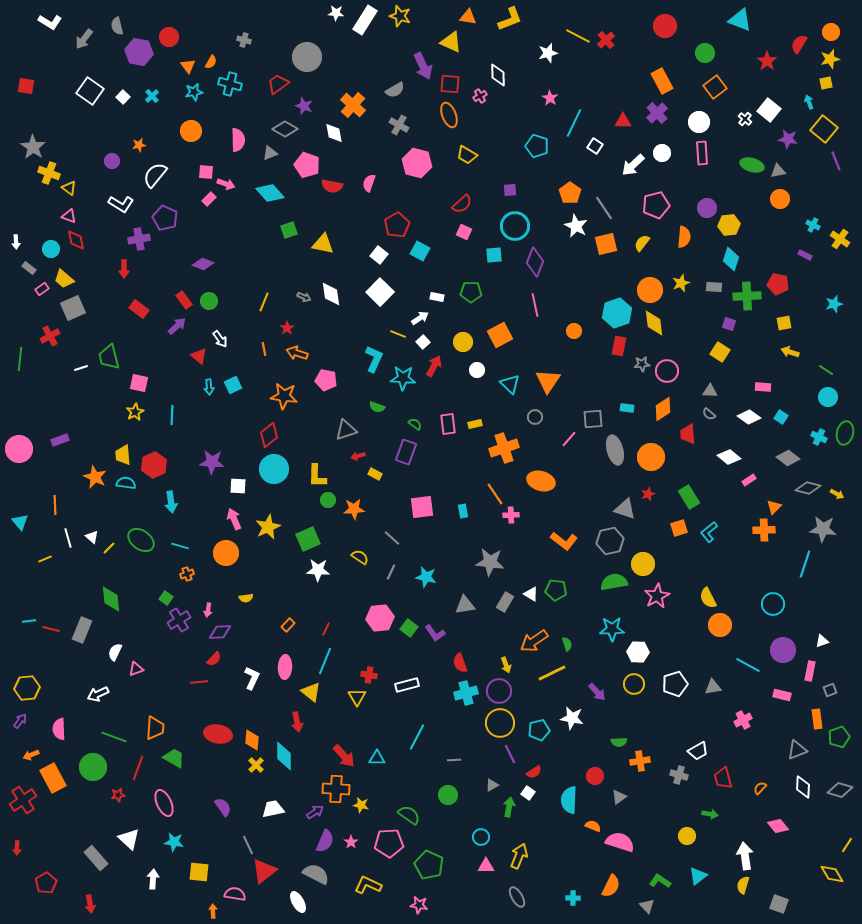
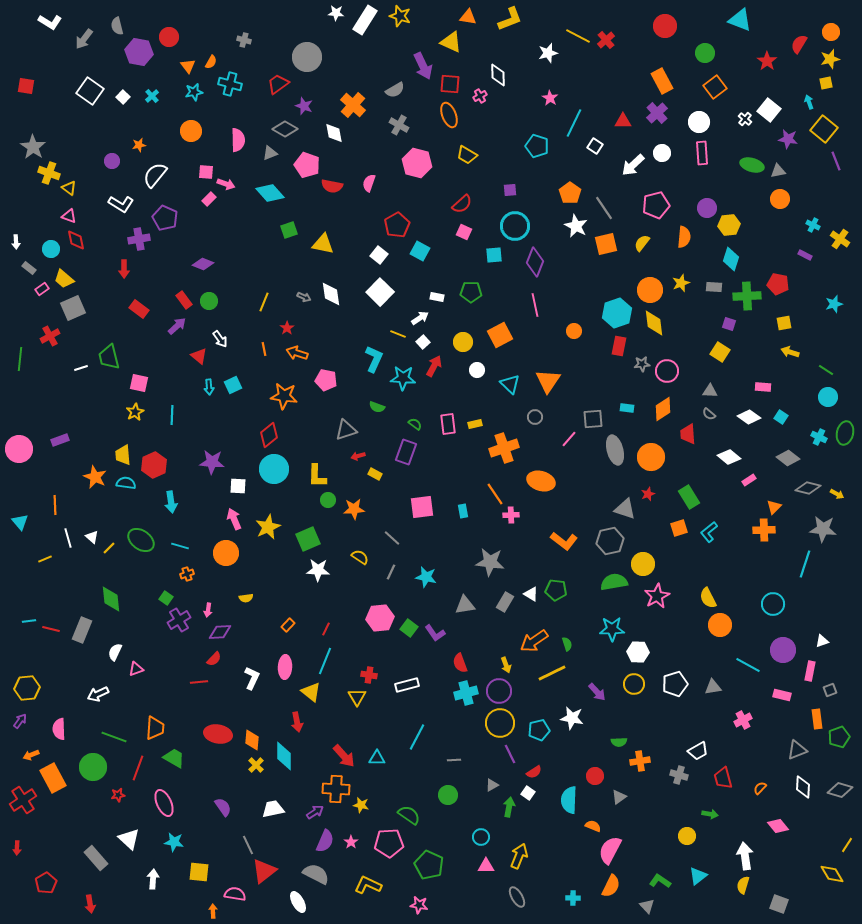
pink semicircle at (620, 842): moved 10 px left, 8 px down; rotated 80 degrees counterclockwise
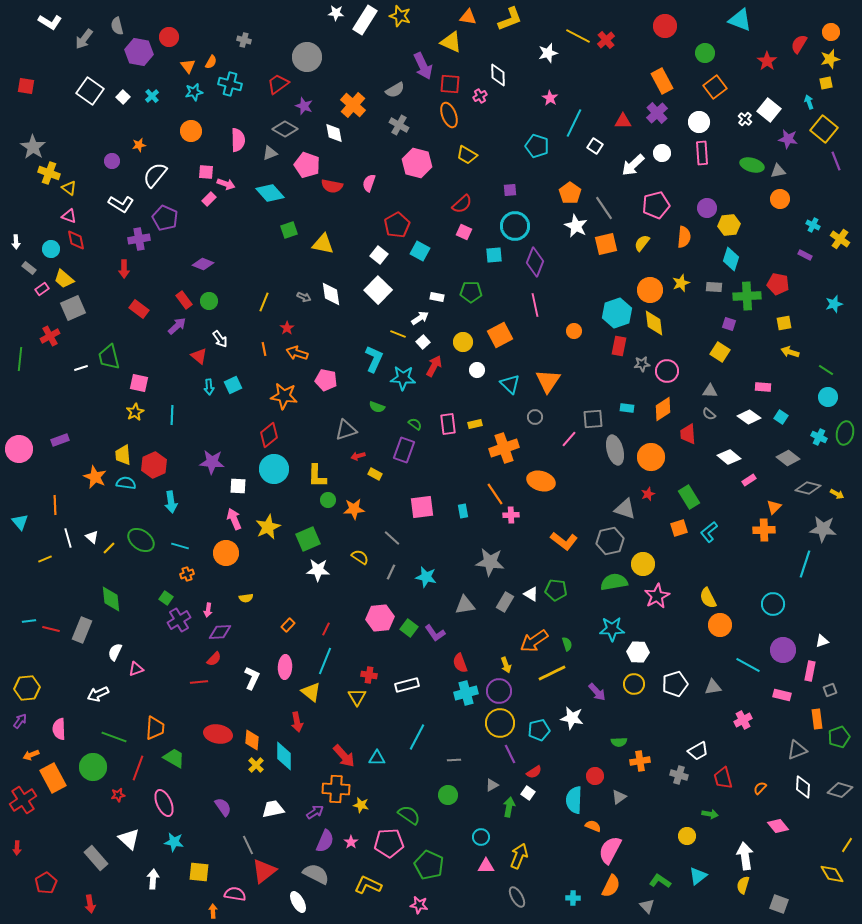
white square at (380, 292): moved 2 px left, 2 px up
purple rectangle at (406, 452): moved 2 px left, 2 px up
cyan semicircle at (569, 800): moved 5 px right
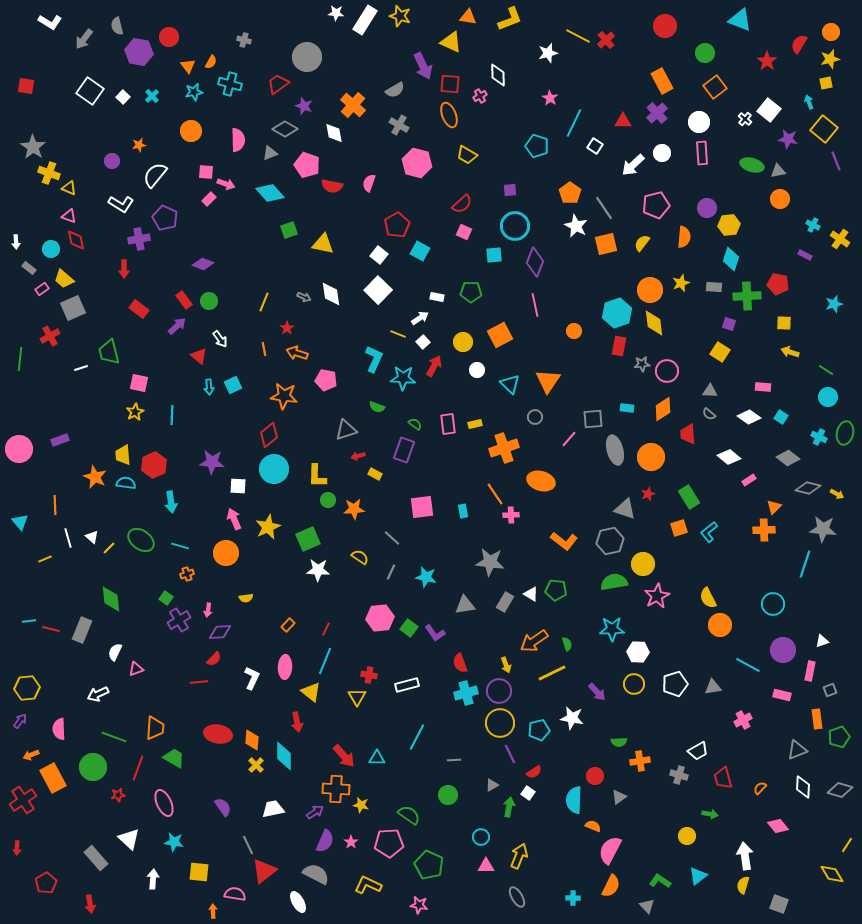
yellow triangle at (69, 188): rotated 14 degrees counterclockwise
yellow square at (784, 323): rotated 14 degrees clockwise
green trapezoid at (109, 357): moved 5 px up
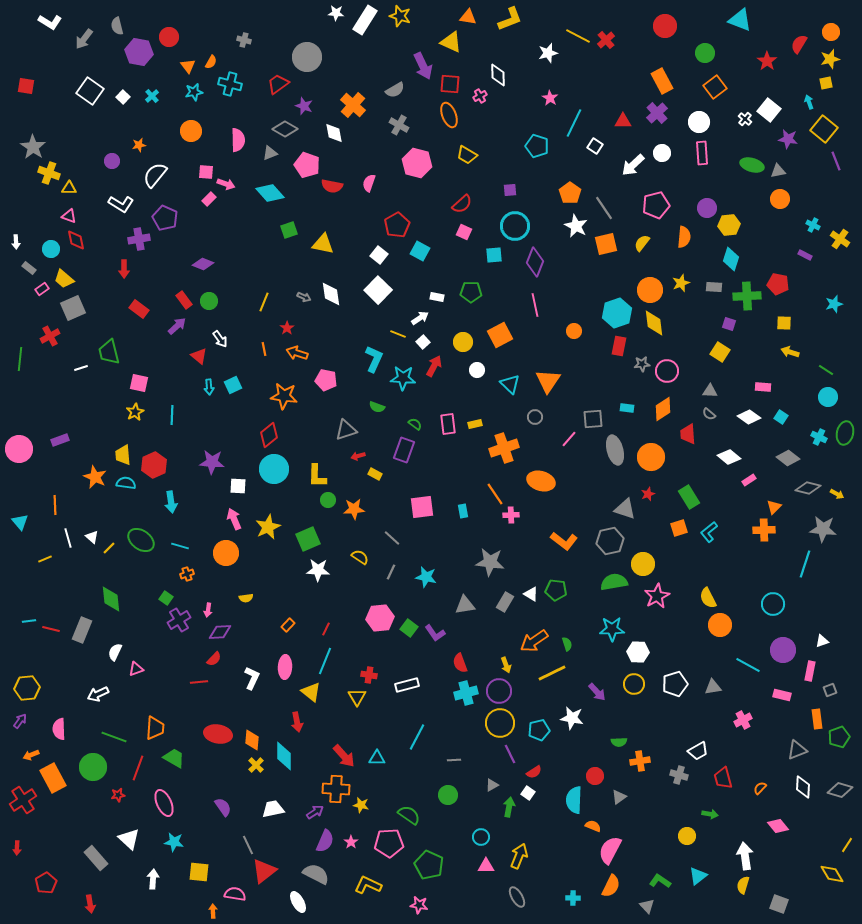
yellow triangle at (69, 188): rotated 21 degrees counterclockwise
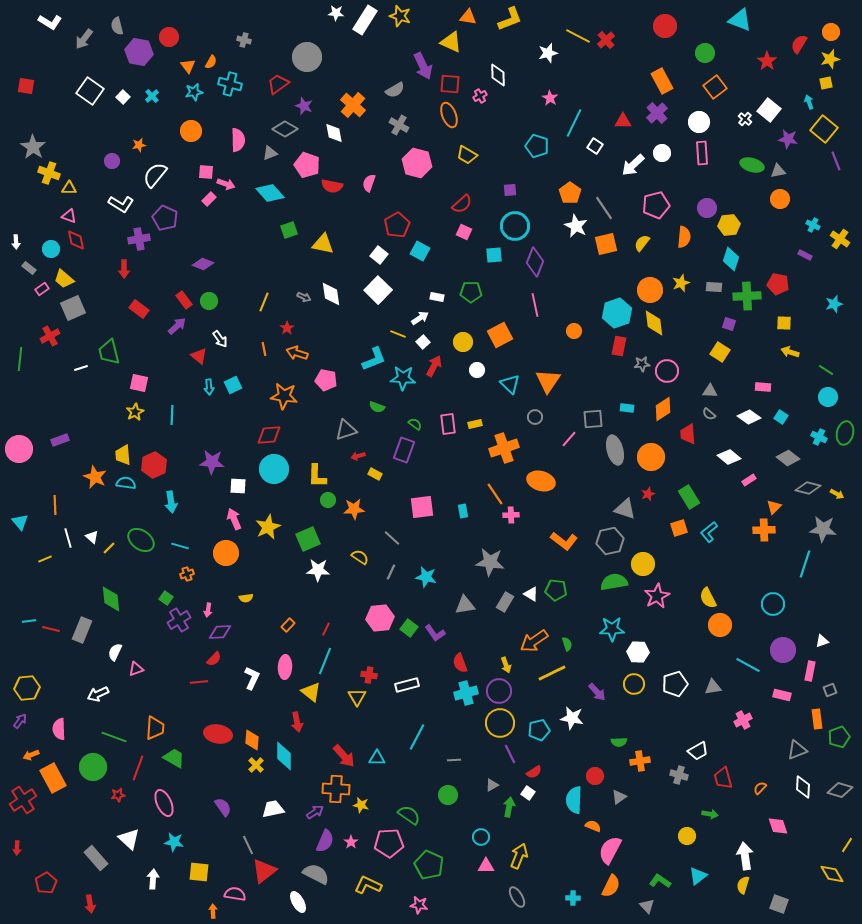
cyan L-shape at (374, 359): rotated 44 degrees clockwise
red diamond at (269, 435): rotated 35 degrees clockwise
pink diamond at (778, 826): rotated 20 degrees clockwise
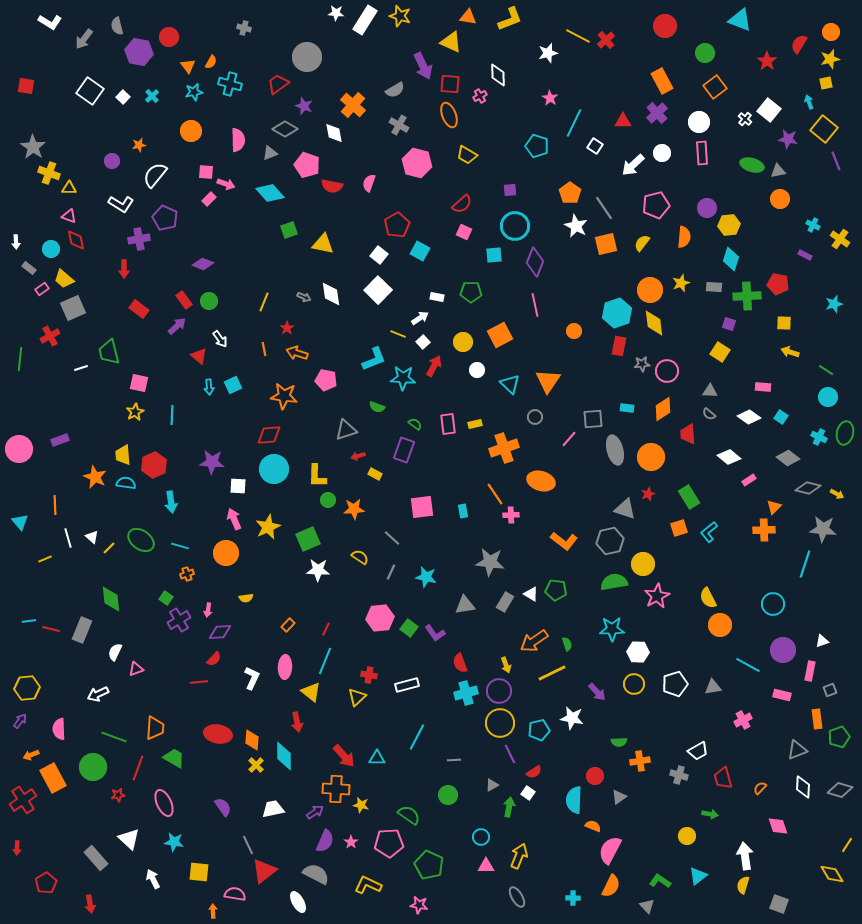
gray cross at (244, 40): moved 12 px up
yellow triangle at (357, 697): rotated 18 degrees clockwise
white arrow at (153, 879): rotated 30 degrees counterclockwise
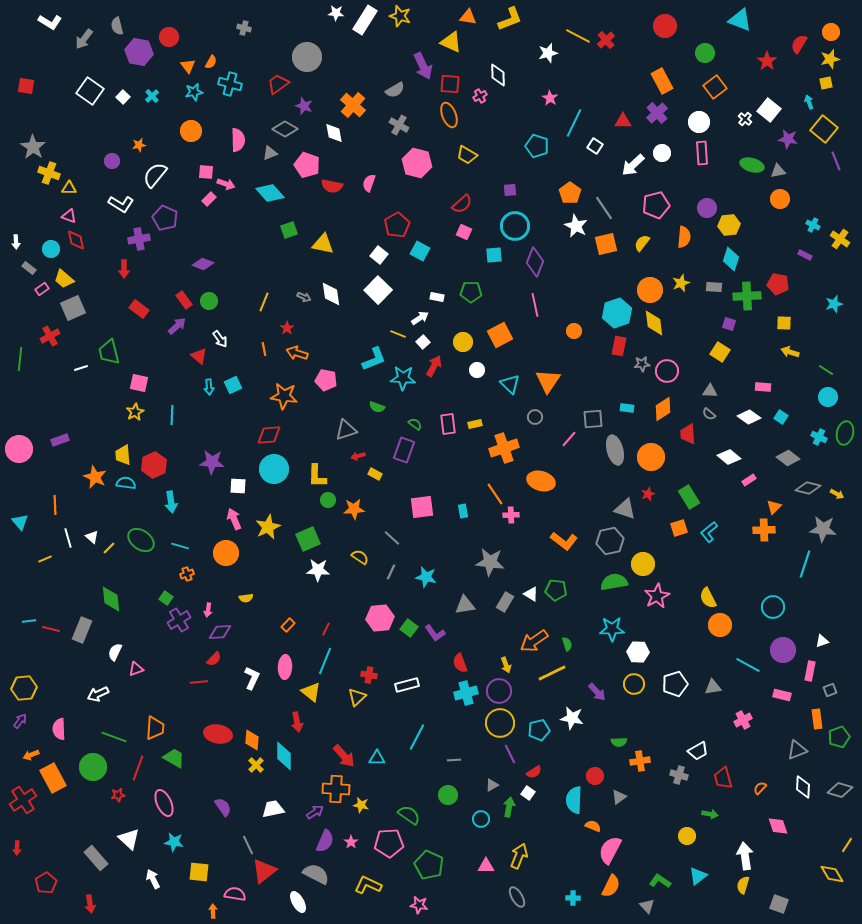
cyan circle at (773, 604): moved 3 px down
yellow hexagon at (27, 688): moved 3 px left
cyan circle at (481, 837): moved 18 px up
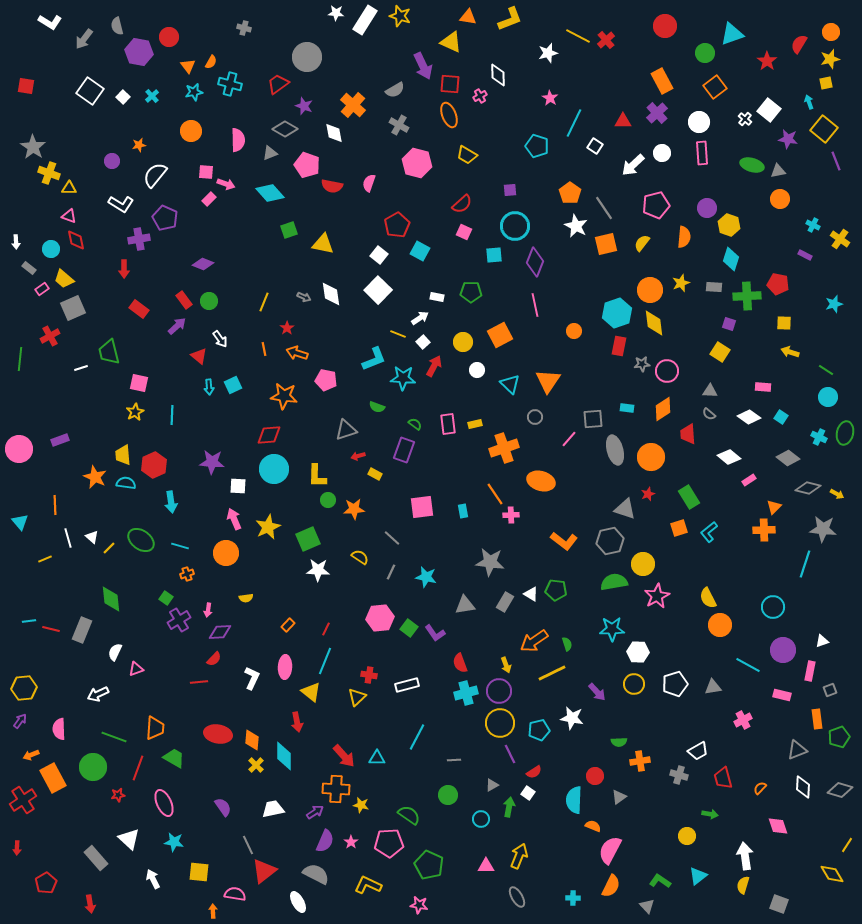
cyan triangle at (740, 20): moved 8 px left, 14 px down; rotated 40 degrees counterclockwise
yellow hexagon at (729, 225): rotated 25 degrees clockwise
